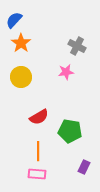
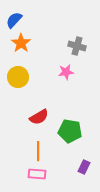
gray cross: rotated 12 degrees counterclockwise
yellow circle: moved 3 px left
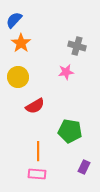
red semicircle: moved 4 px left, 11 px up
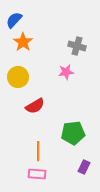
orange star: moved 2 px right, 1 px up
green pentagon: moved 3 px right, 2 px down; rotated 15 degrees counterclockwise
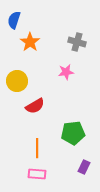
blue semicircle: rotated 24 degrees counterclockwise
orange star: moved 7 px right
gray cross: moved 4 px up
yellow circle: moved 1 px left, 4 px down
orange line: moved 1 px left, 3 px up
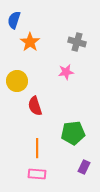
red semicircle: rotated 102 degrees clockwise
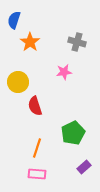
pink star: moved 2 px left
yellow circle: moved 1 px right, 1 px down
green pentagon: rotated 20 degrees counterclockwise
orange line: rotated 18 degrees clockwise
purple rectangle: rotated 24 degrees clockwise
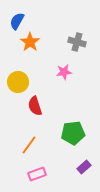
blue semicircle: moved 3 px right, 1 px down; rotated 12 degrees clockwise
green pentagon: rotated 20 degrees clockwise
orange line: moved 8 px left, 3 px up; rotated 18 degrees clockwise
pink rectangle: rotated 24 degrees counterclockwise
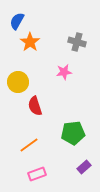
orange line: rotated 18 degrees clockwise
